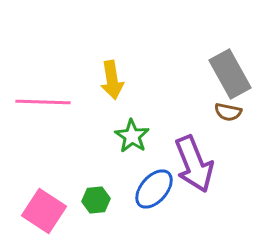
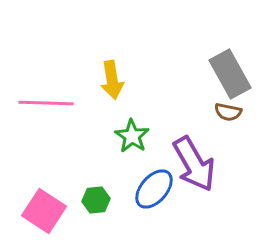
pink line: moved 3 px right, 1 px down
purple arrow: rotated 8 degrees counterclockwise
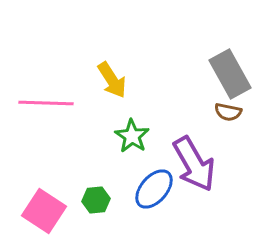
yellow arrow: rotated 24 degrees counterclockwise
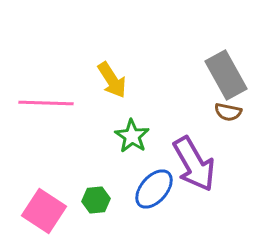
gray rectangle: moved 4 px left, 1 px down
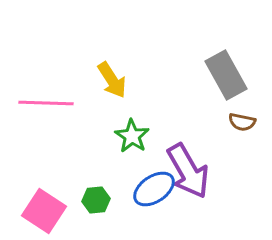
brown semicircle: moved 14 px right, 10 px down
purple arrow: moved 6 px left, 7 px down
blue ellipse: rotated 15 degrees clockwise
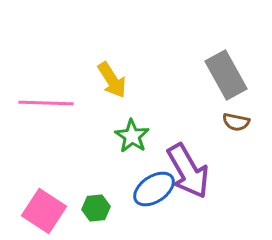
brown semicircle: moved 6 px left
green hexagon: moved 8 px down
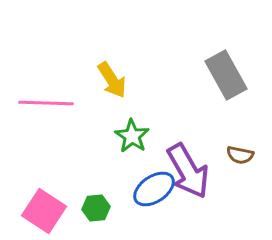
brown semicircle: moved 4 px right, 33 px down
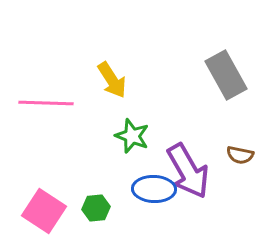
green star: rotated 12 degrees counterclockwise
blue ellipse: rotated 36 degrees clockwise
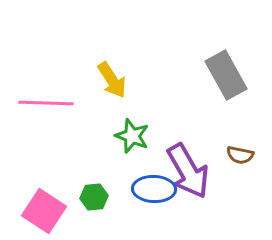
green hexagon: moved 2 px left, 11 px up
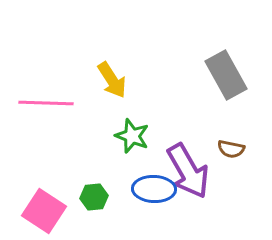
brown semicircle: moved 9 px left, 6 px up
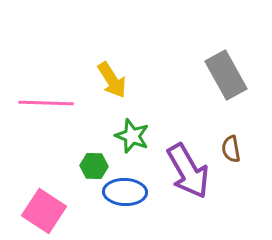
brown semicircle: rotated 68 degrees clockwise
blue ellipse: moved 29 px left, 3 px down
green hexagon: moved 31 px up; rotated 8 degrees clockwise
